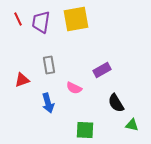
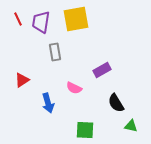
gray rectangle: moved 6 px right, 13 px up
red triangle: rotated 14 degrees counterclockwise
green triangle: moved 1 px left, 1 px down
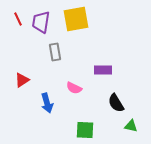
purple rectangle: moved 1 px right; rotated 30 degrees clockwise
blue arrow: moved 1 px left
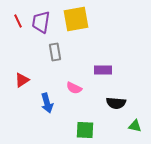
red line: moved 2 px down
black semicircle: rotated 54 degrees counterclockwise
green triangle: moved 4 px right
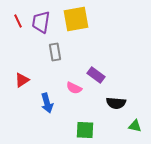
purple rectangle: moved 7 px left, 5 px down; rotated 36 degrees clockwise
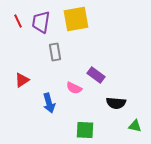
blue arrow: moved 2 px right
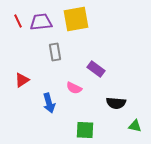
purple trapezoid: rotated 75 degrees clockwise
purple rectangle: moved 6 px up
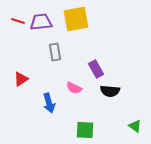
red line: rotated 48 degrees counterclockwise
purple rectangle: rotated 24 degrees clockwise
red triangle: moved 1 px left, 1 px up
black semicircle: moved 6 px left, 12 px up
green triangle: rotated 24 degrees clockwise
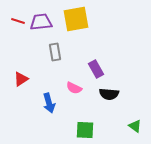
black semicircle: moved 1 px left, 3 px down
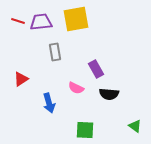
pink semicircle: moved 2 px right
